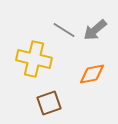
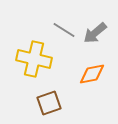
gray arrow: moved 3 px down
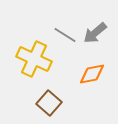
gray line: moved 1 px right, 5 px down
yellow cross: rotated 12 degrees clockwise
brown square: rotated 30 degrees counterclockwise
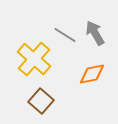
gray arrow: rotated 100 degrees clockwise
yellow cross: rotated 16 degrees clockwise
brown square: moved 8 px left, 2 px up
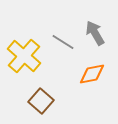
gray line: moved 2 px left, 7 px down
yellow cross: moved 10 px left, 3 px up
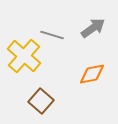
gray arrow: moved 2 px left, 5 px up; rotated 85 degrees clockwise
gray line: moved 11 px left, 7 px up; rotated 15 degrees counterclockwise
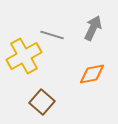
gray arrow: rotated 30 degrees counterclockwise
yellow cross: rotated 20 degrees clockwise
brown square: moved 1 px right, 1 px down
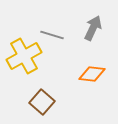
orange diamond: rotated 16 degrees clockwise
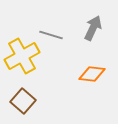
gray line: moved 1 px left
yellow cross: moved 2 px left
brown square: moved 19 px left, 1 px up
